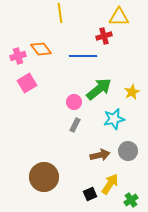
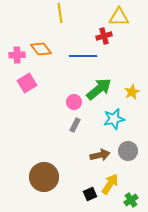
pink cross: moved 1 px left, 1 px up; rotated 14 degrees clockwise
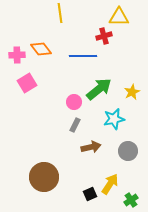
brown arrow: moved 9 px left, 8 px up
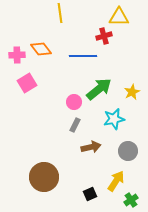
yellow arrow: moved 6 px right, 3 px up
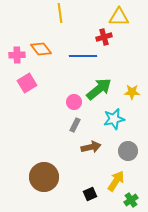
red cross: moved 1 px down
yellow star: rotated 28 degrees clockwise
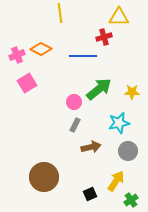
orange diamond: rotated 25 degrees counterclockwise
pink cross: rotated 21 degrees counterclockwise
cyan star: moved 5 px right, 4 px down
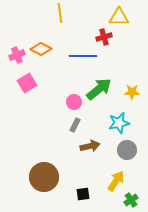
brown arrow: moved 1 px left, 1 px up
gray circle: moved 1 px left, 1 px up
black square: moved 7 px left; rotated 16 degrees clockwise
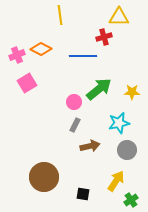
yellow line: moved 2 px down
black square: rotated 16 degrees clockwise
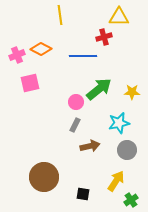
pink square: moved 3 px right; rotated 18 degrees clockwise
pink circle: moved 2 px right
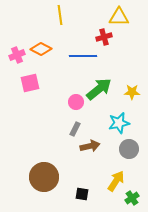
gray rectangle: moved 4 px down
gray circle: moved 2 px right, 1 px up
black square: moved 1 px left
green cross: moved 1 px right, 2 px up
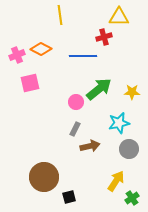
black square: moved 13 px left, 3 px down; rotated 24 degrees counterclockwise
